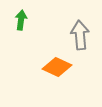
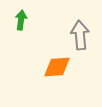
orange diamond: rotated 28 degrees counterclockwise
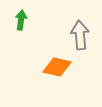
orange diamond: rotated 16 degrees clockwise
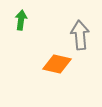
orange diamond: moved 3 px up
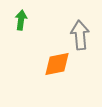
orange diamond: rotated 24 degrees counterclockwise
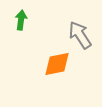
gray arrow: rotated 28 degrees counterclockwise
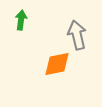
gray arrow: moved 3 px left; rotated 20 degrees clockwise
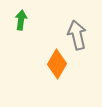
orange diamond: rotated 48 degrees counterclockwise
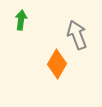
gray arrow: rotated 8 degrees counterclockwise
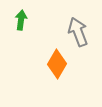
gray arrow: moved 1 px right, 3 px up
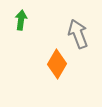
gray arrow: moved 2 px down
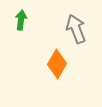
gray arrow: moved 2 px left, 5 px up
